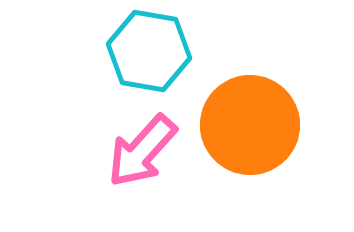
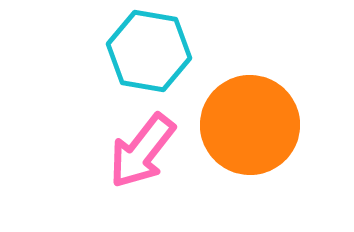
pink arrow: rotated 4 degrees counterclockwise
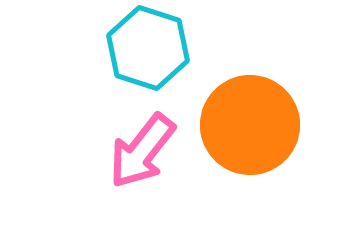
cyan hexagon: moved 1 px left, 3 px up; rotated 8 degrees clockwise
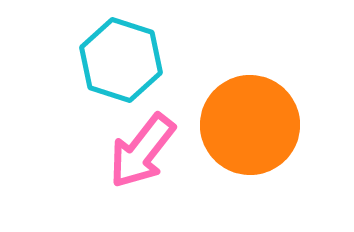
cyan hexagon: moved 27 px left, 12 px down
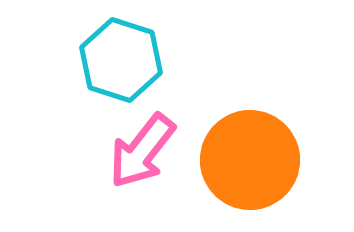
orange circle: moved 35 px down
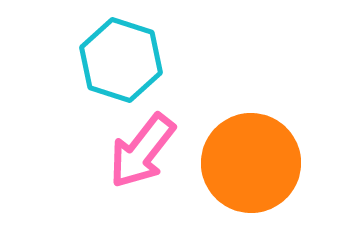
orange circle: moved 1 px right, 3 px down
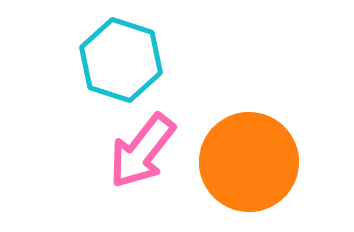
orange circle: moved 2 px left, 1 px up
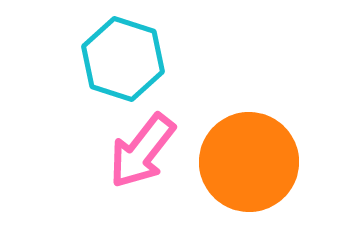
cyan hexagon: moved 2 px right, 1 px up
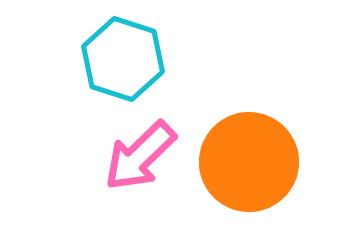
pink arrow: moved 2 px left, 5 px down; rotated 8 degrees clockwise
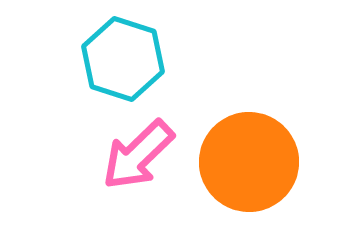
pink arrow: moved 2 px left, 1 px up
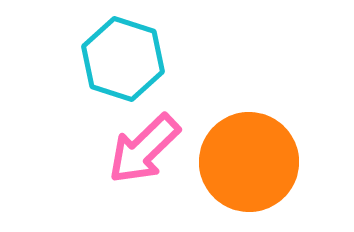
pink arrow: moved 6 px right, 6 px up
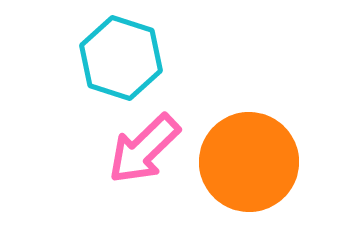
cyan hexagon: moved 2 px left, 1 px up
